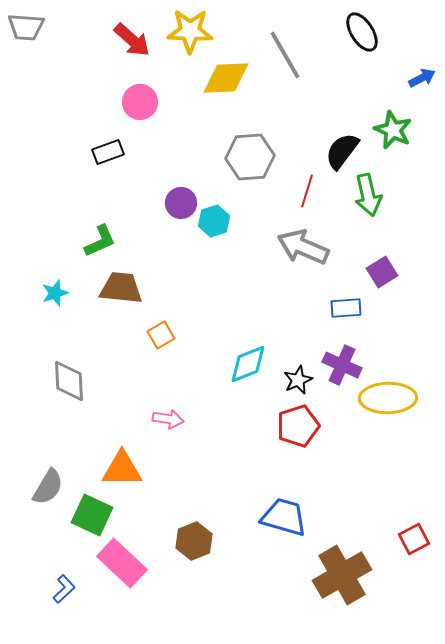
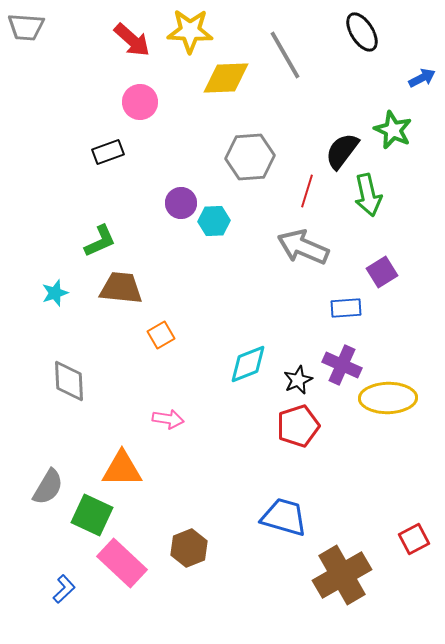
cyan hexagon: rotated 16 degrees clockwise
brown hexagon: moved 5 px left, 7 px down
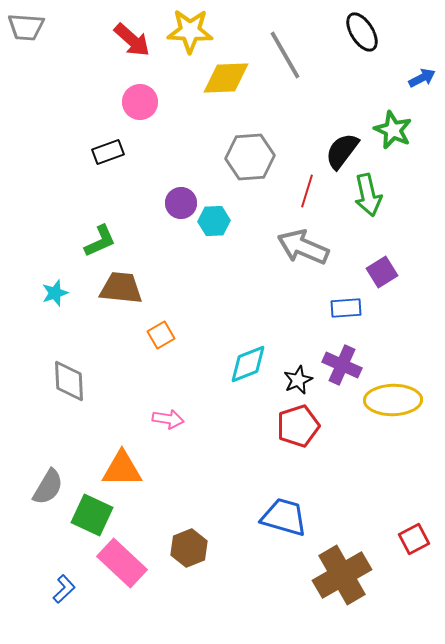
yellow ellipse: moved 5 px right, 2 px down
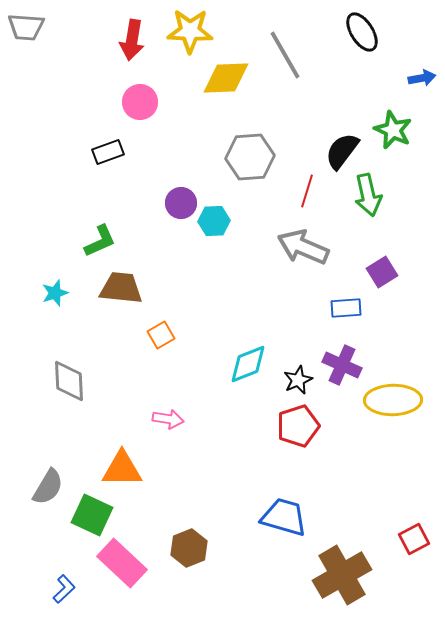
red arrow: rotated 57 degrees clockwise
blue arrow: rotated 16 degrees clockwise
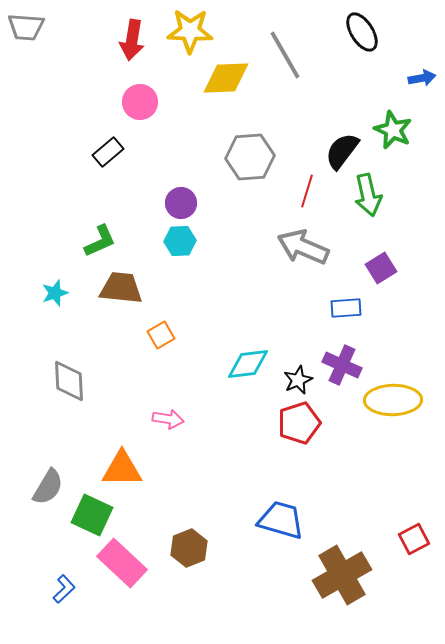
black rectangle: rotated 20 degrees counterclockwise
cyan hexagon: moved 34 px left, 20 px down
purple square: moved 1 px left, 4 px up
cyan diamond: rotated 15 degrees clockwise
red pentagon: moved 1 px right, 3 px up
blue trapezoid: moved 3 px left, 3 px down
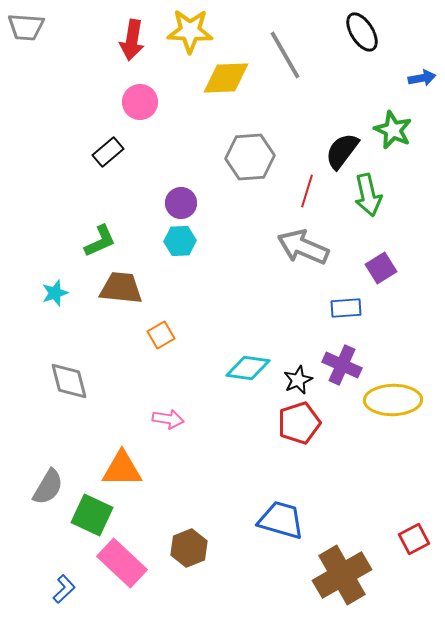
cyan diamond: moved 4 px down; rotated 15 degrees clockwise
gray diamond: rotated 12 degrees counterclockwise
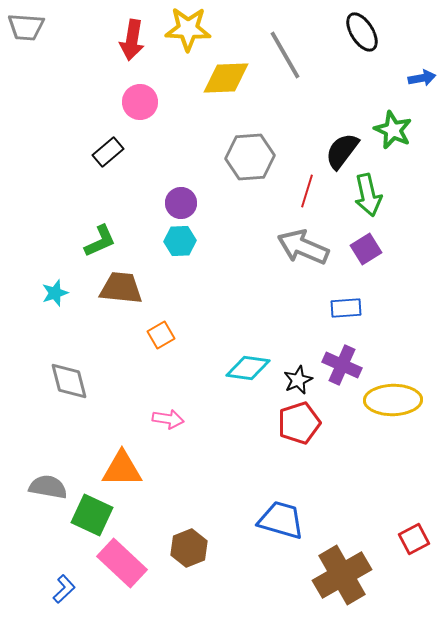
yellow star: moved 2 px left, 2 px up
purple square: moved 15 px left, 19 px up
gray semicircle: rotated 111 degrees counterclockwise
